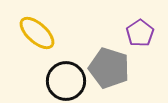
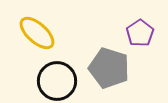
black circle: moved 9 px left
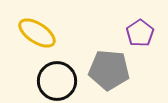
yellow ellipse: rotated 9 degrees counterclockwise
gray pentagon: moved 2 px down; rotated 12 degrees counterclockwise
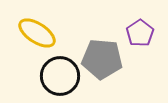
gray pentagon: moved 7 px left, 11 px up
black circle: moved 3 px right, 5 px up
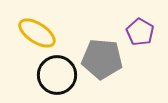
purple pentagon: moved 1 px up; rotated 8 degrees counterclockwise
black circle: moved 3 px left, 1 px up
